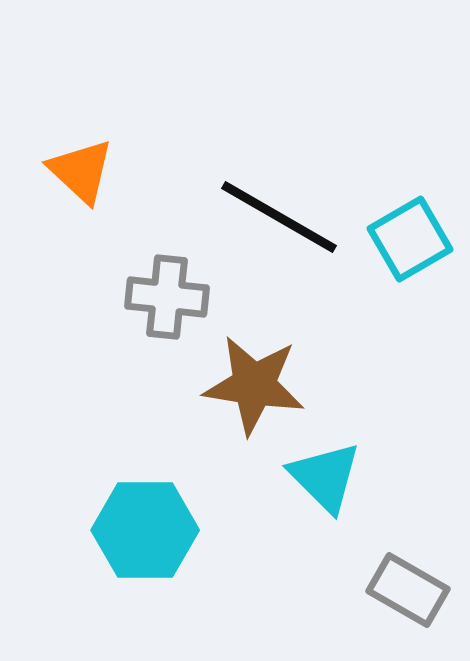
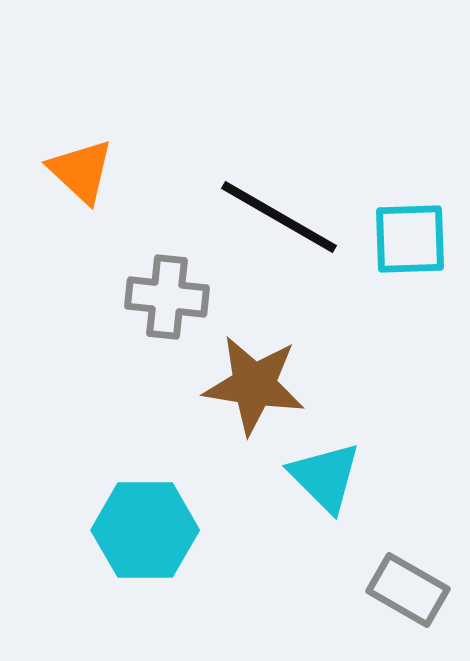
cyan square: rotated 28 degrees clockwise
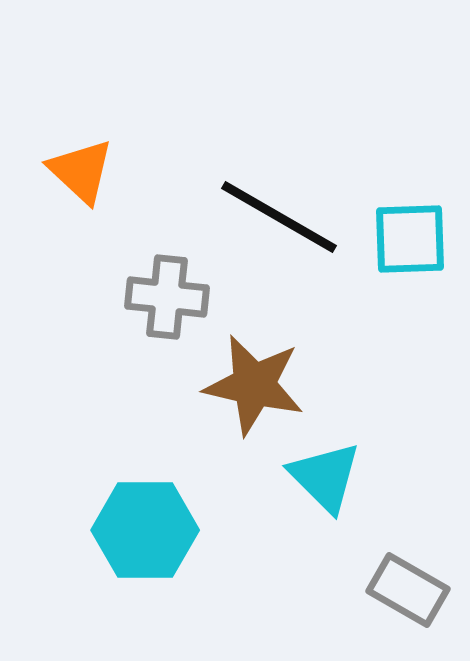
brown star: rotated 4 degrees clockwise
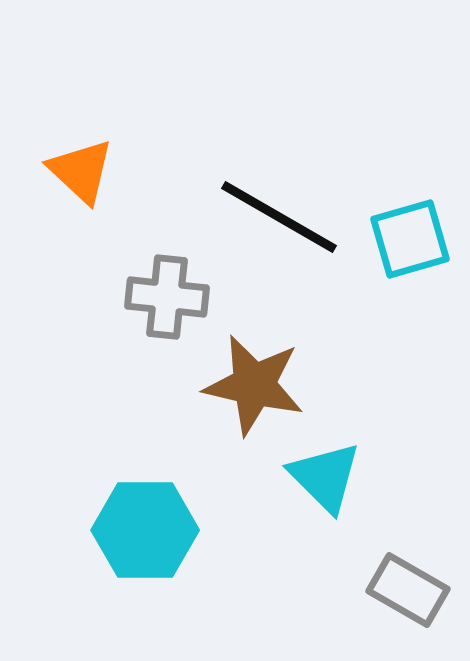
cyan square: rotated 14 degrees counterclockwise
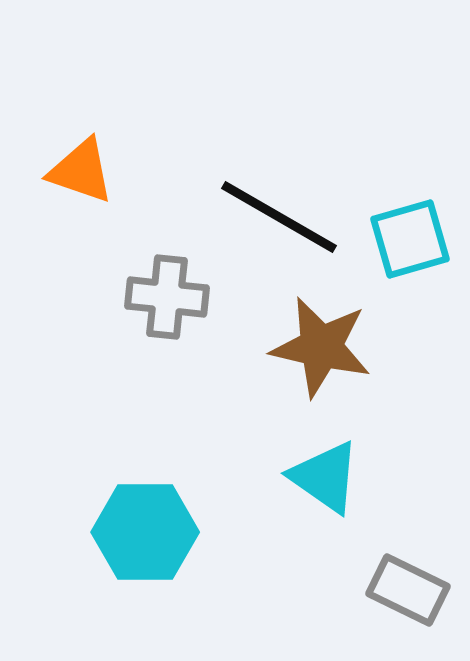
orange triangle: rotated 24 degrees counterclockwise
brown star: moved 67 px right, 38 px up
cyan triangle: rotated 10 degrees counterclockwise
cyan hexagon: moved 2 px down
gray rectangle: rotated 4 degrees counterclockwise
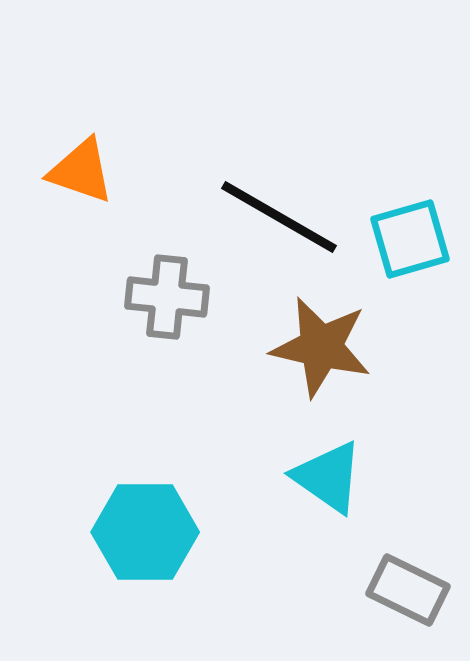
cyan triangle: moved 3 px right
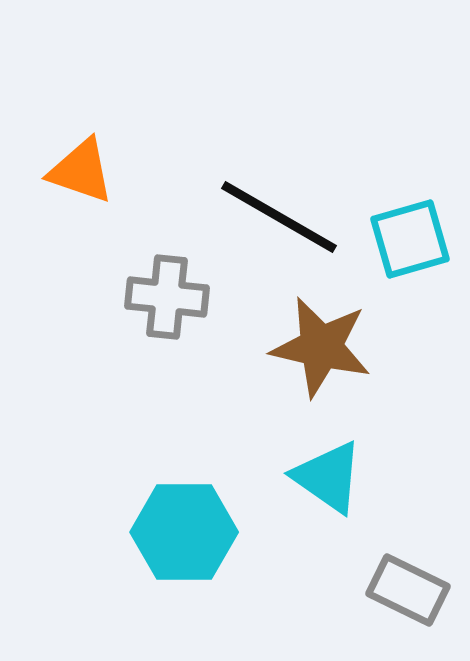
cyan hexagon: moved 39 px right
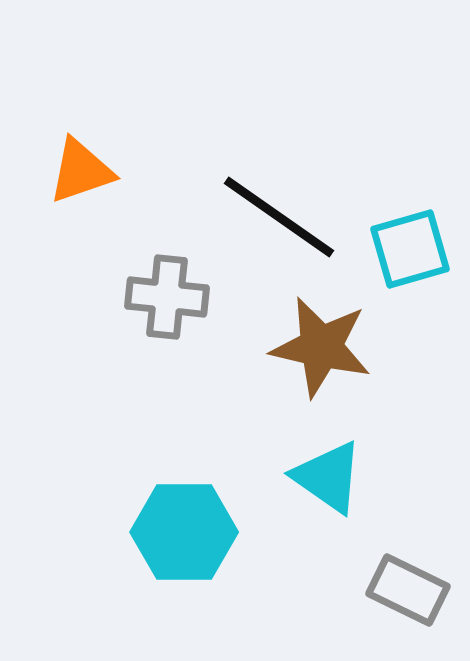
orange triangle: rotated 38 degrees counterclockwise
black line: rotated 5 degrees clockwise
cyan square: moved 10 px down
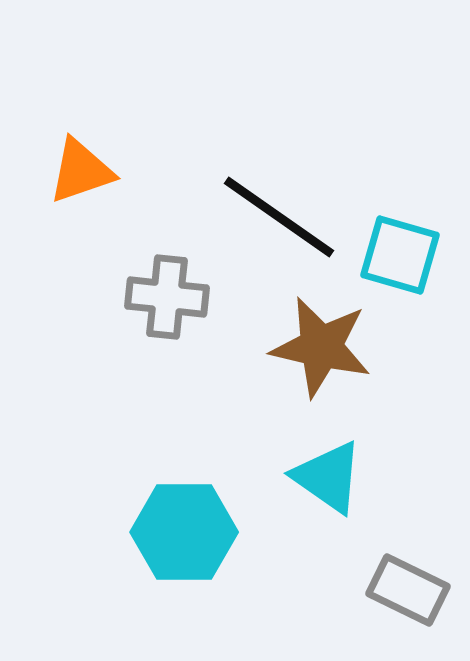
cyan square: moved 10 px left, 6 px down; rotated 32 degrees clockwise
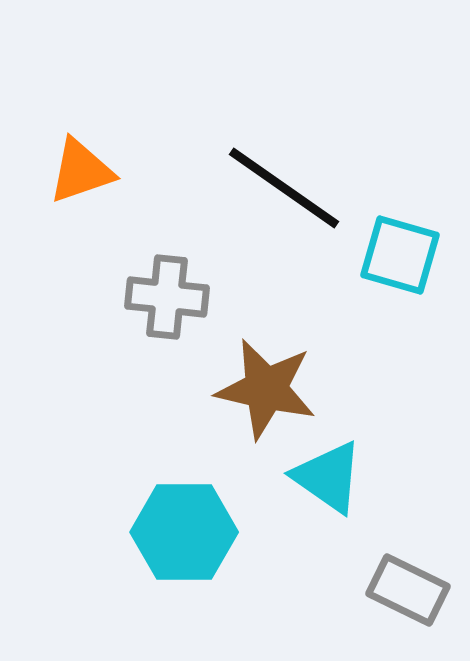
black line: moved 5 px right, 29 px up
brown star: moved 55 px left, 42 px down
